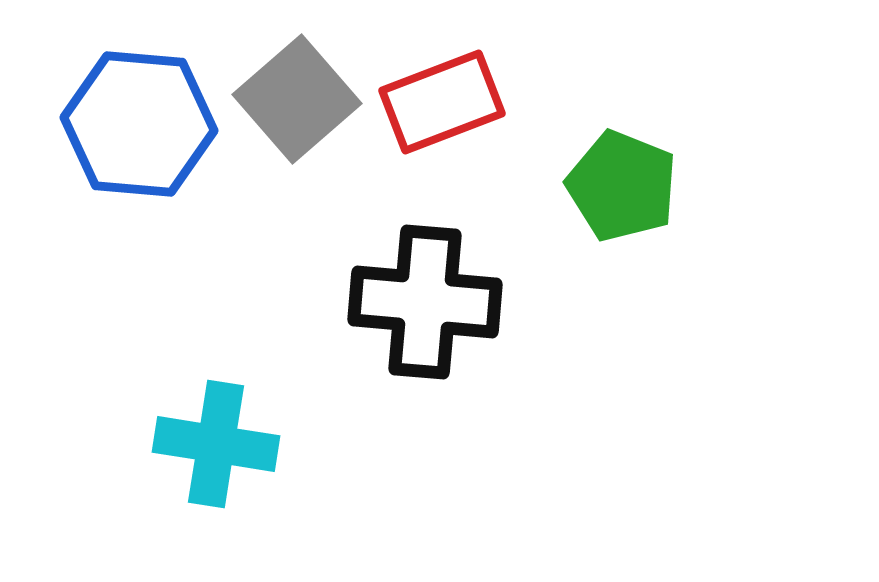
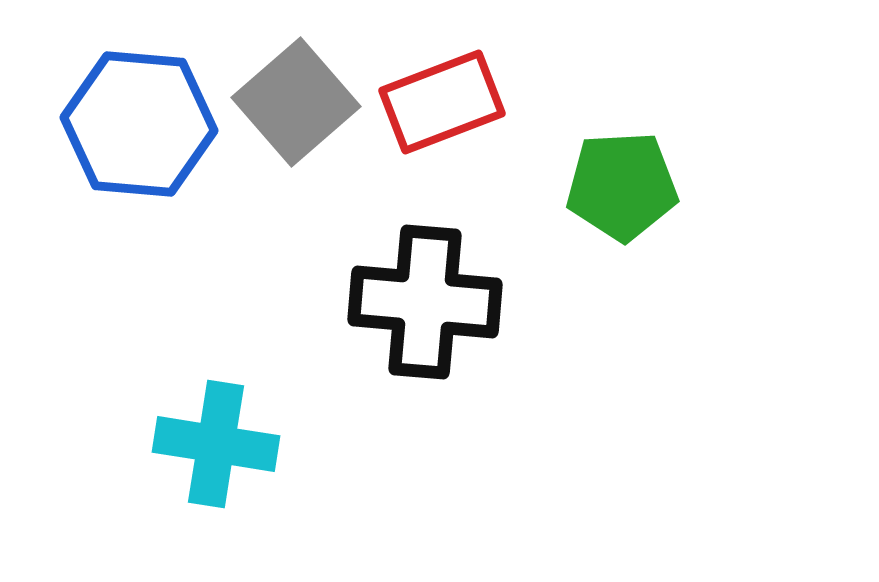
gray square: moved 1 px left, 3 px down
green pentagon: rotated 25 degrees counterclockwise
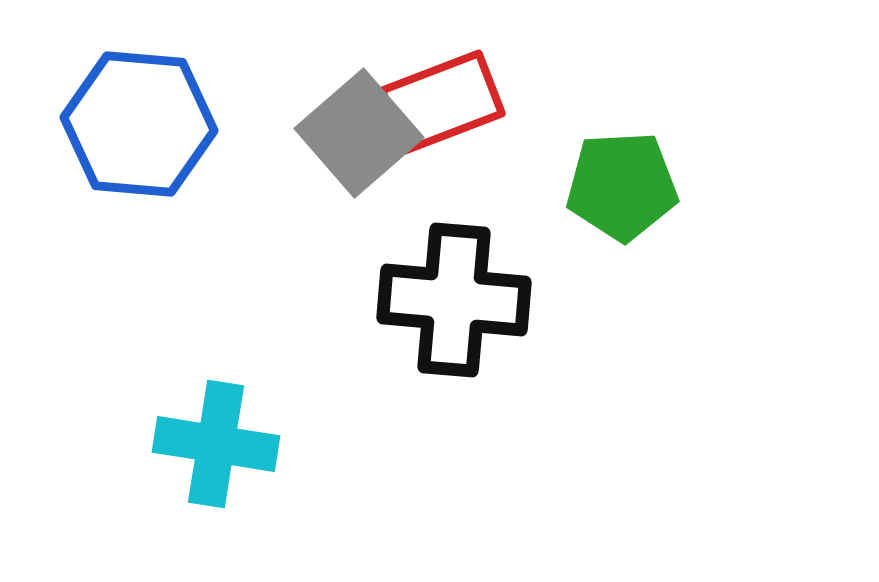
gray square: moved 63 px right, 31 px down
black cross: moved 29 px right, 2 px up
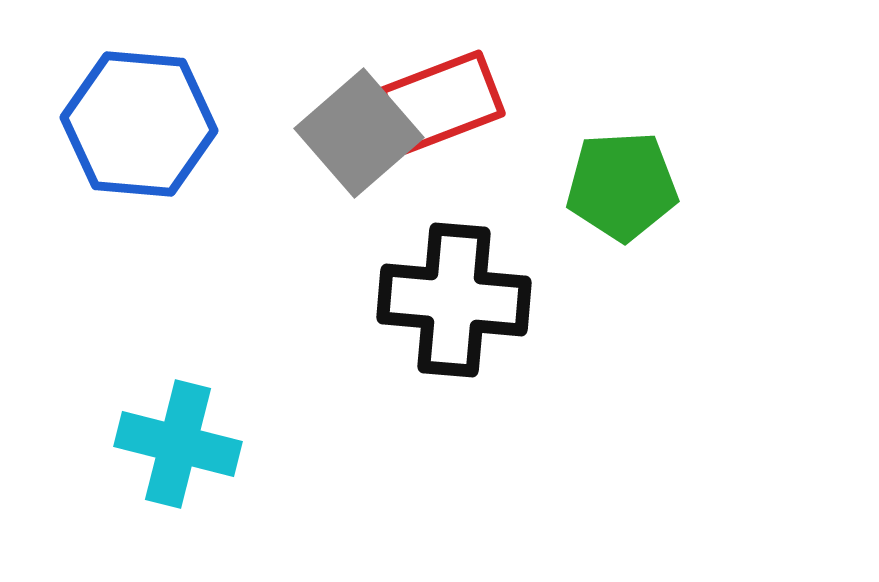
cyan cross: moved 38 px left; rotated 5 degrees clockwise
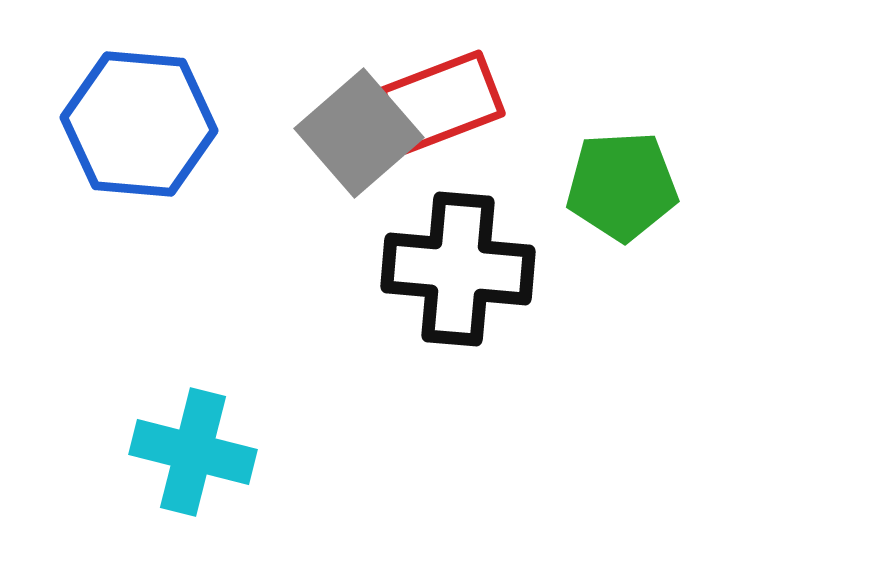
black cross: moved 4 px right, 31 px up
cyan cross: moved 15 px right, 8 px down
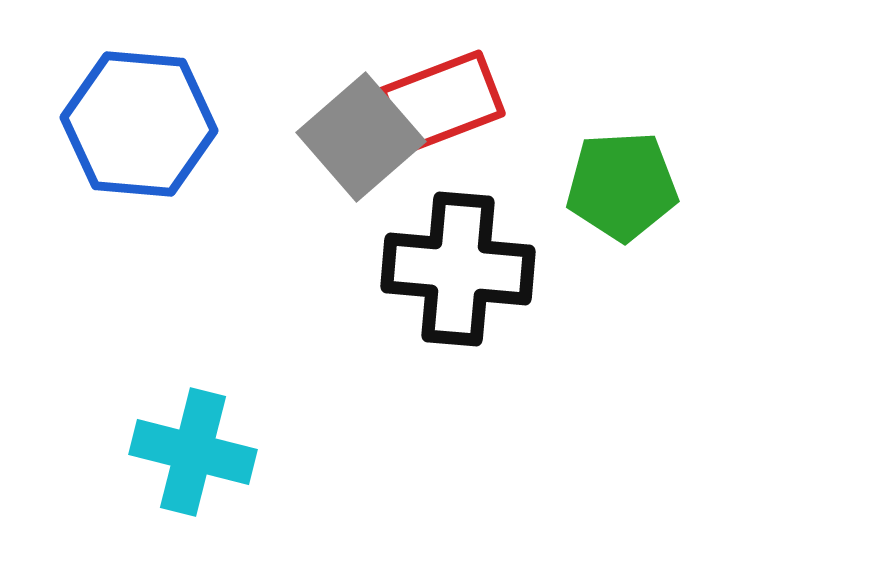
gray square: moved 2 px right, 4 px down
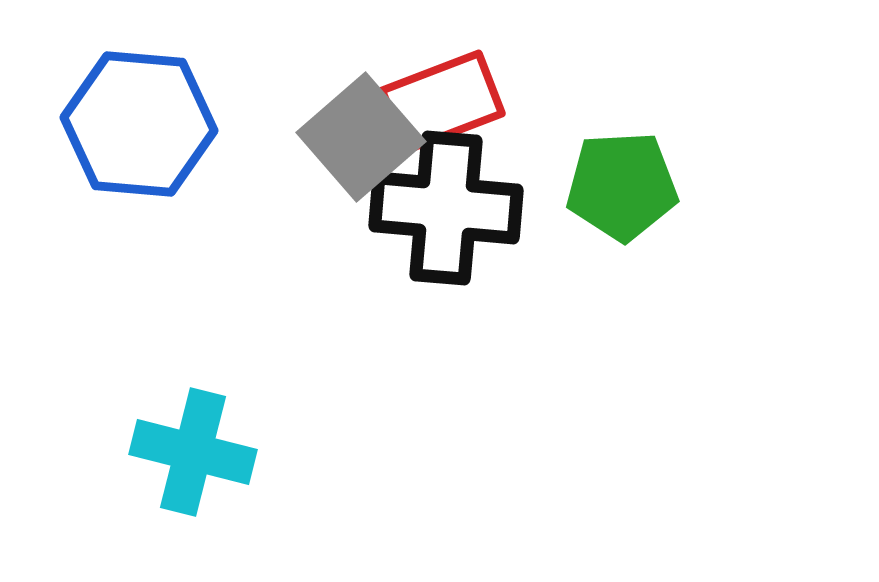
black cross: moved 12 px left, 61 px up
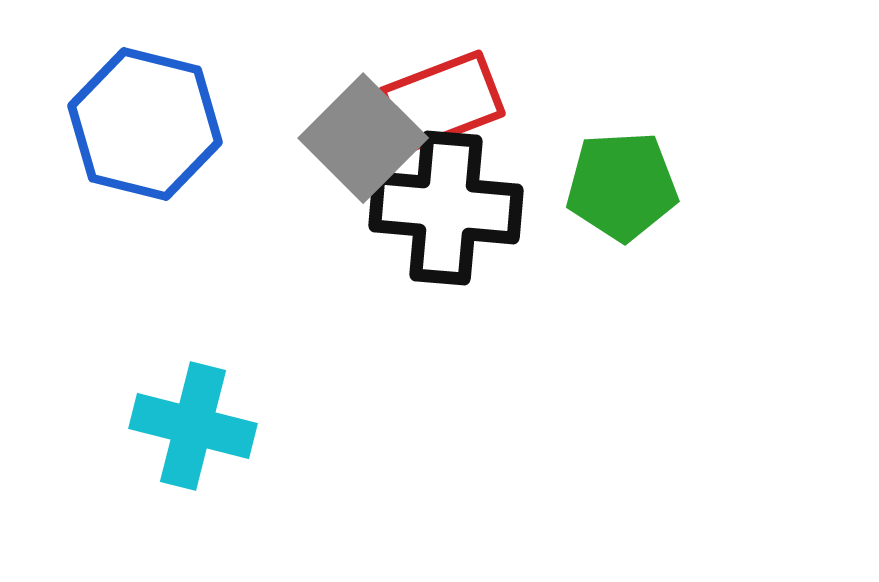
blue hexagon: moved 6 px right; rotated 9 degrees clockwise
gray square: moved 2 px right, 1 px down; rotated 4 degrees counterclockwise
cyan cross: moved 26 px up
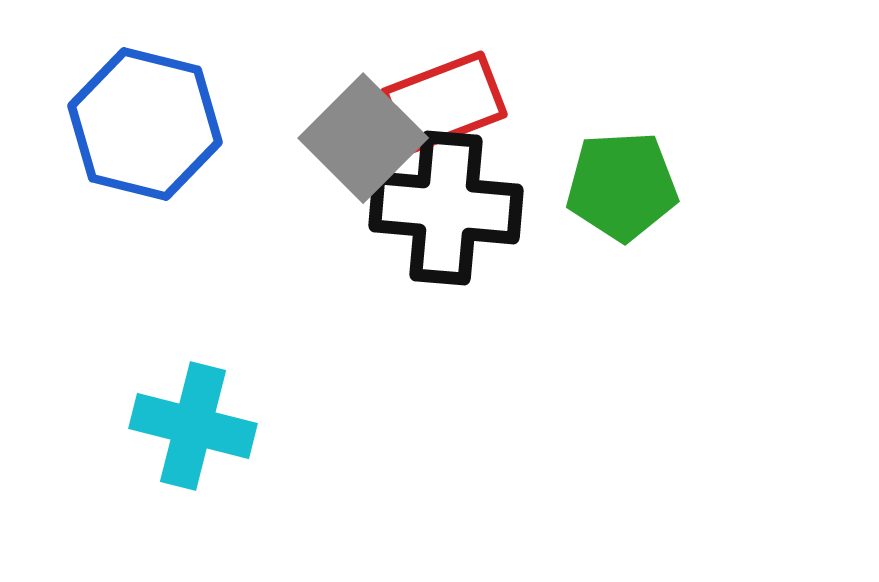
red rectangle: moved 2 px right, 1 px down
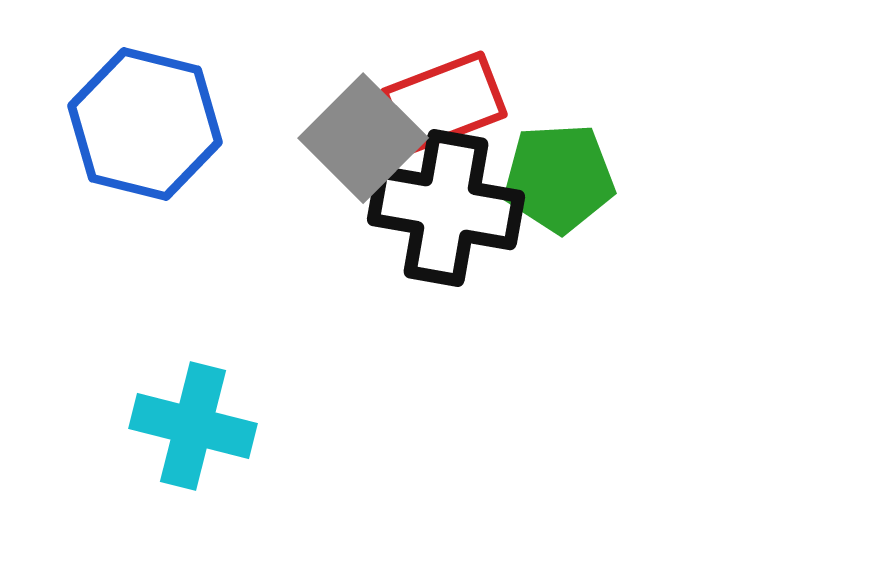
green pentagon: moved 63 px left, 8 px up
black cross: rotated 5 degrees clockwise
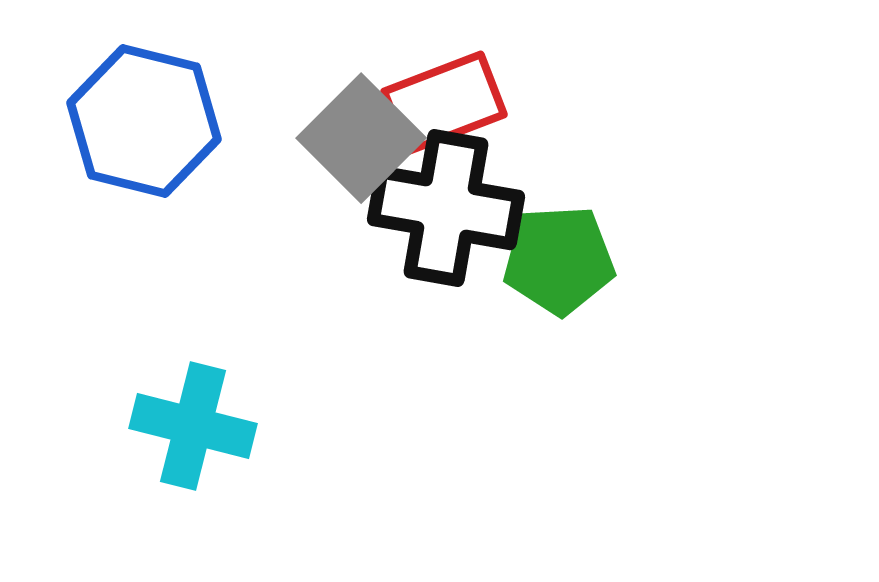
blue hexagon: moved 1 px left, 3 px up
gray square: moved 2 px left
green pentagon: moved 82 px down
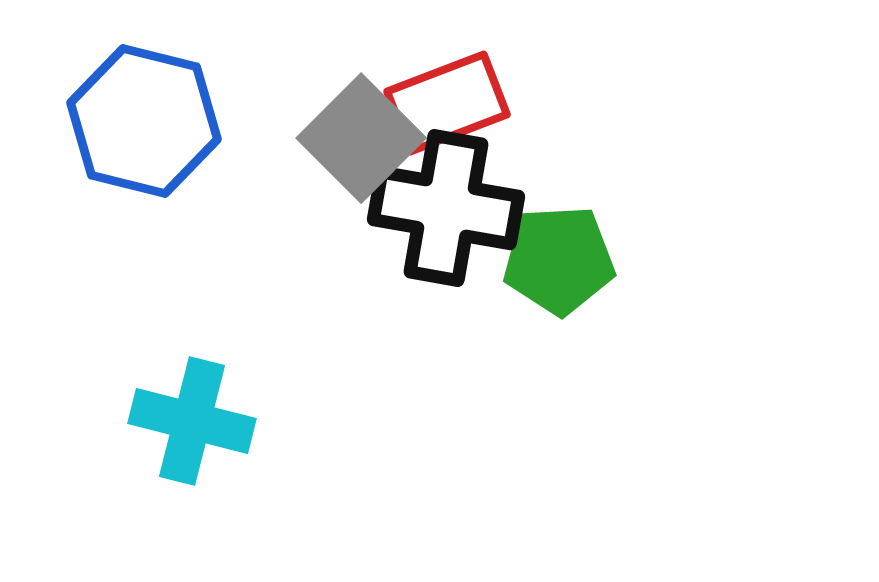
red rectangle: moved 3 px right
cyan cross: moved 1 px left, 5 px up
